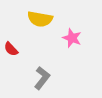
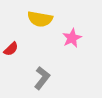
pink star: rotated 24 degrees clockwise
red semicircle: rotated 91 degrees counterclockwise
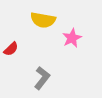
yellow semicircle: moved 3 px right, 1 px down
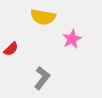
yellow semicircle: moved 3 px up
pink star: moved 1 px down
